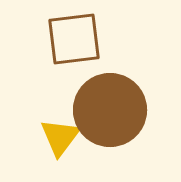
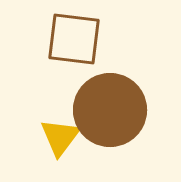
brown square: rotated 14 degrees clockwise
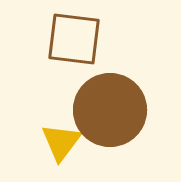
yellow triangle: moved 1 px right, 5 px down
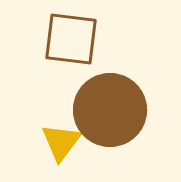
brown square: moved 3 px left
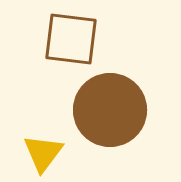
yellow triangle: moved 18 px left, 11 px down
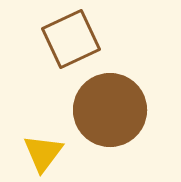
brown square: rotated 32 degrees counterclockwise
